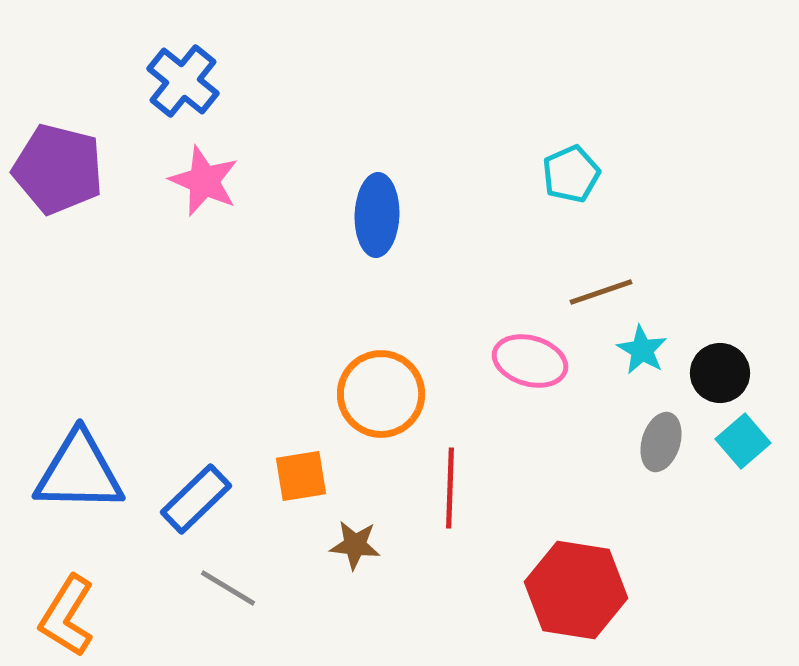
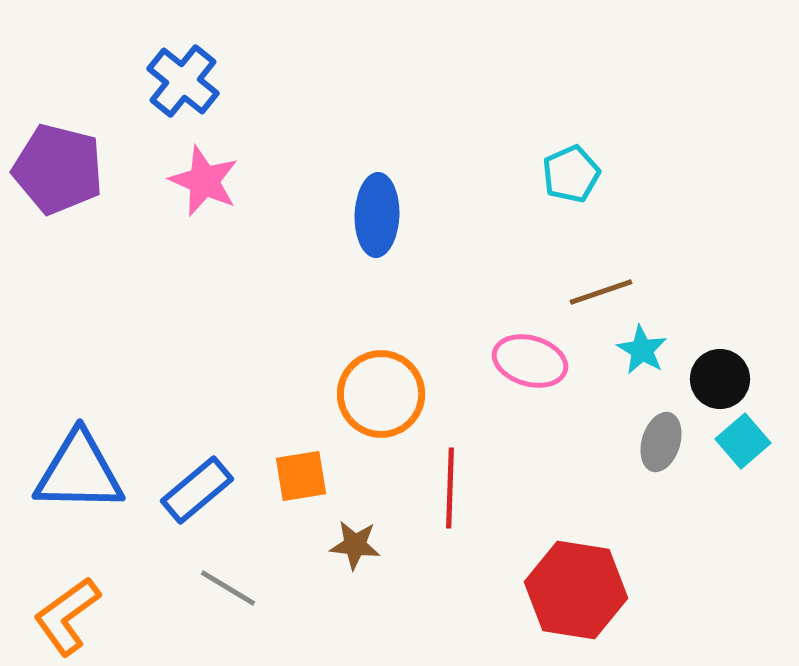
black circle: moved 6 px down
blue rectangle: moved 1 px right, 9 px up; rotated 4 degrees clockwise
orange L-shape: rotated 22 degrees clockwise
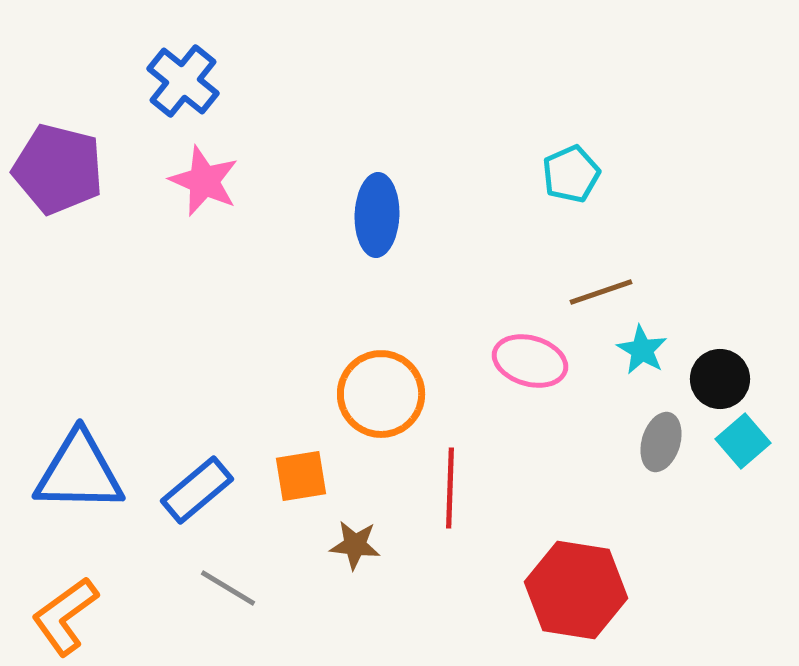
orange L-shape: moved 2 px left
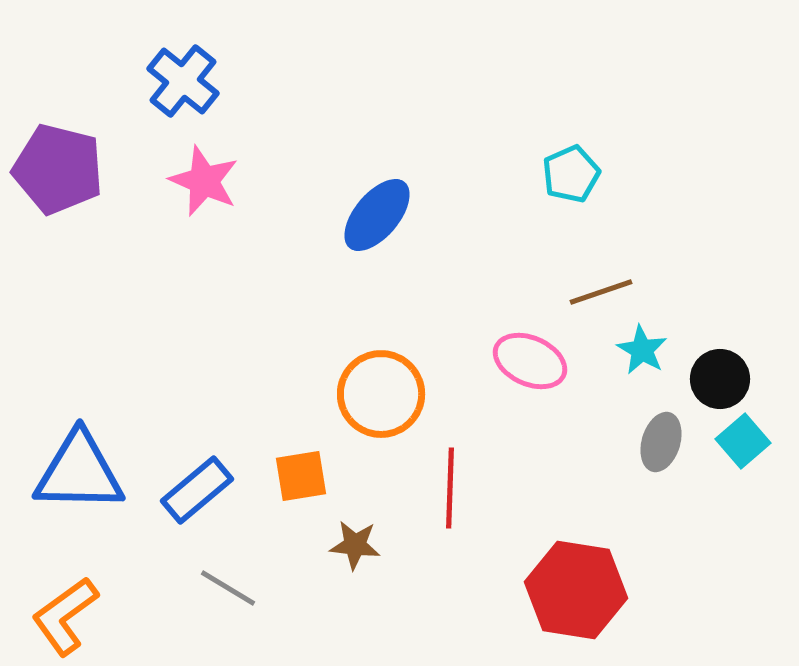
blue ellipse: rotated 38 degrees clockwise
pink ellipse: rotated 8 degrees clockwise
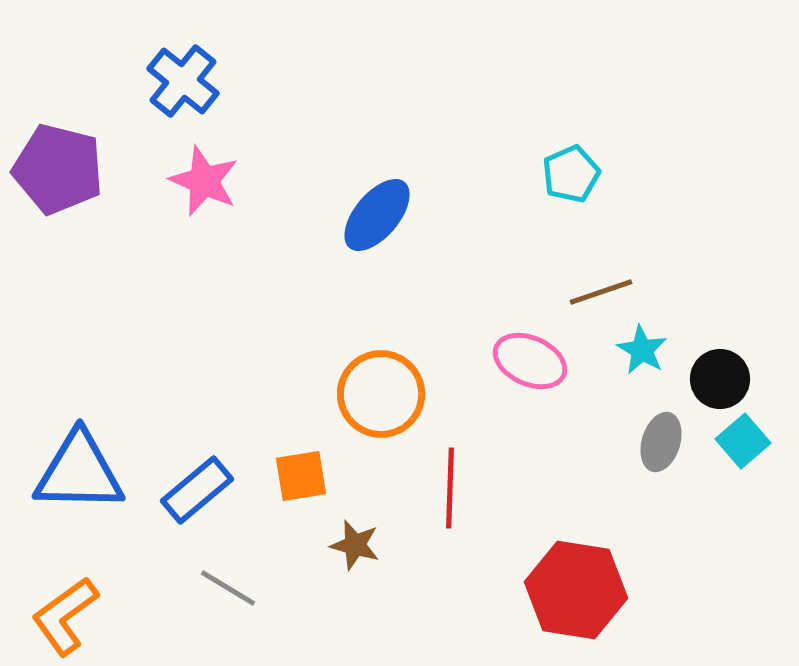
brown star: rotated 9 degrees clockwise
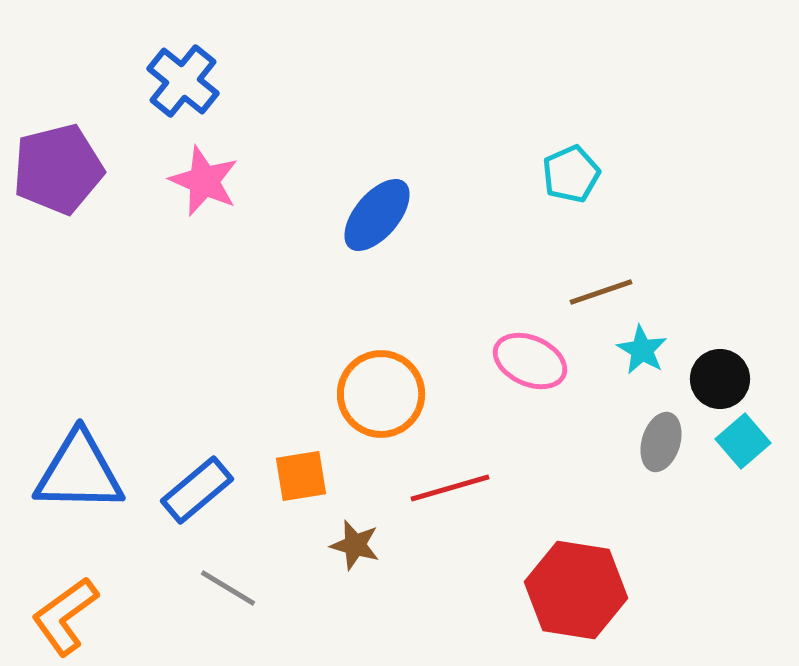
purple pentagon: rotated 28 degrees counterclockwise
red line: rotated 72 degrees clockwise
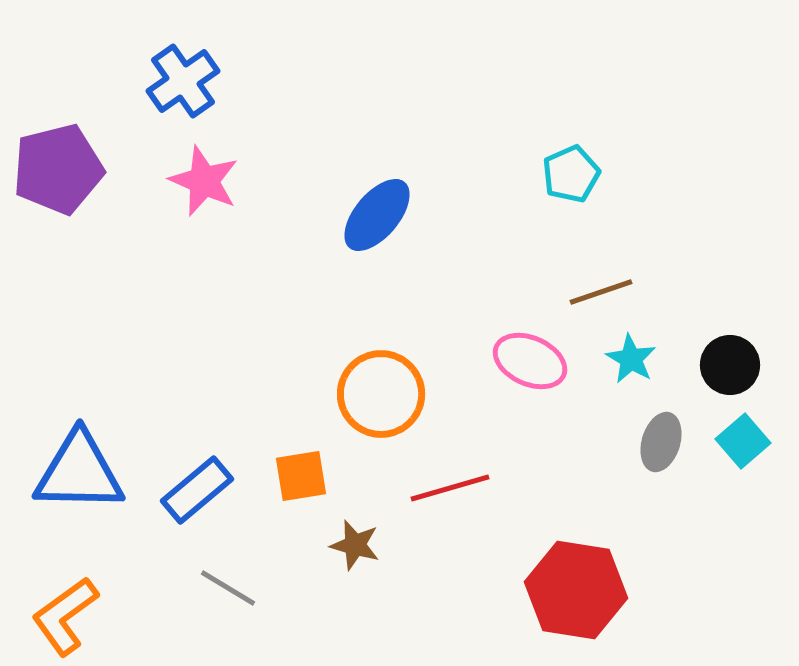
blue cross: rotated 16 degrees clockwise
cyan star: moved 11 px left, 9 px down
black circle: moved 10 px right, 14 px up
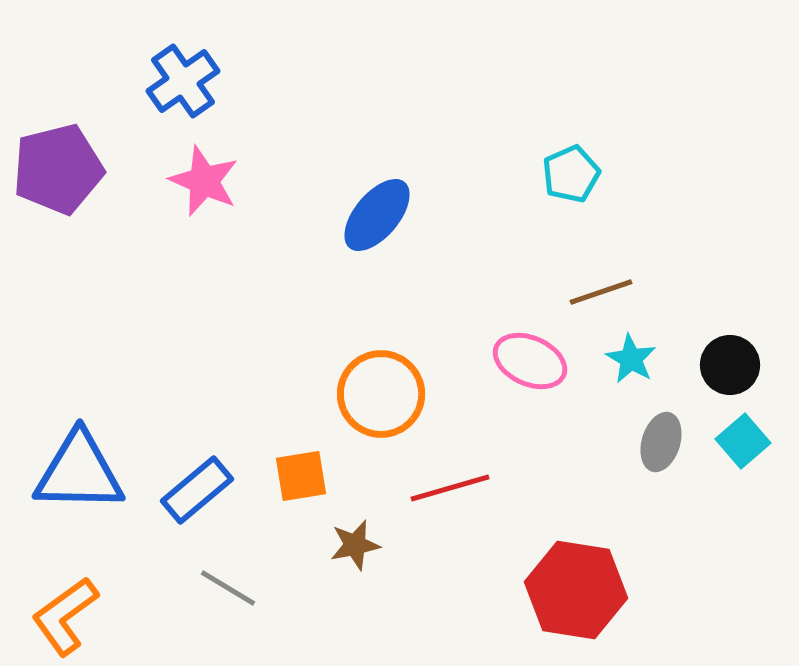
brown star: rotated 27 degrees counterclockwise
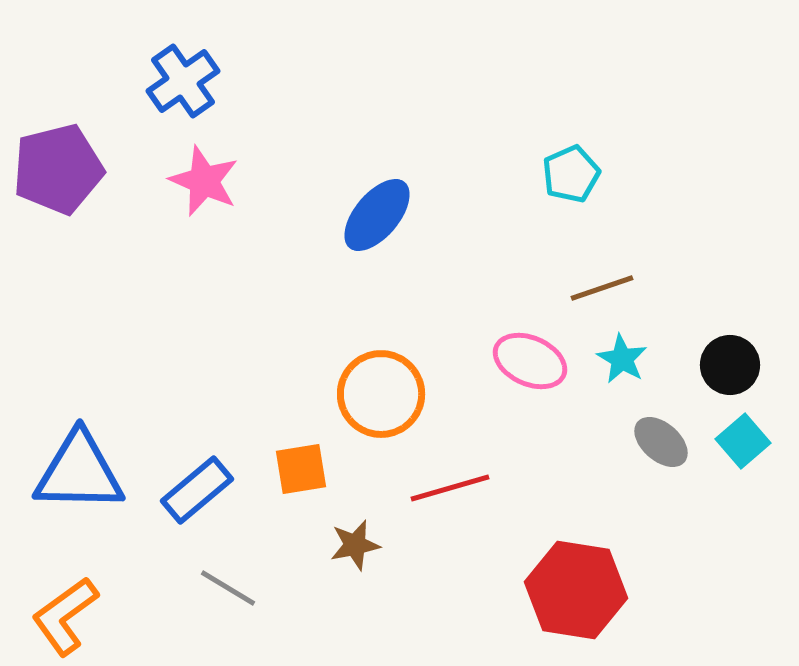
brown line: moved 1 px right, 4 px up
cyan star: moved 9 px left
gray ellipse: rotated 66 degrees counterclockwise
orange square: moved 7 px up
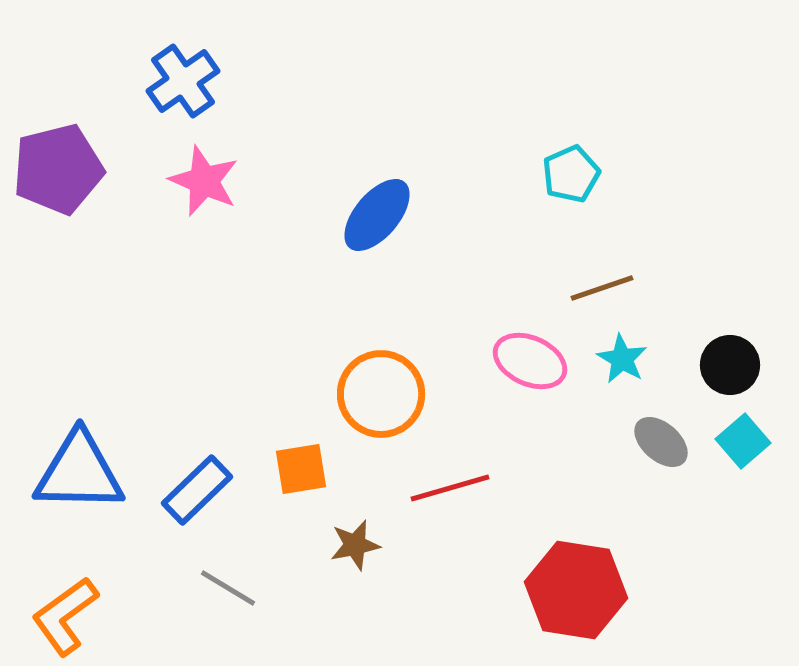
blue rectangle: rotated 4 degrees counterclockwise
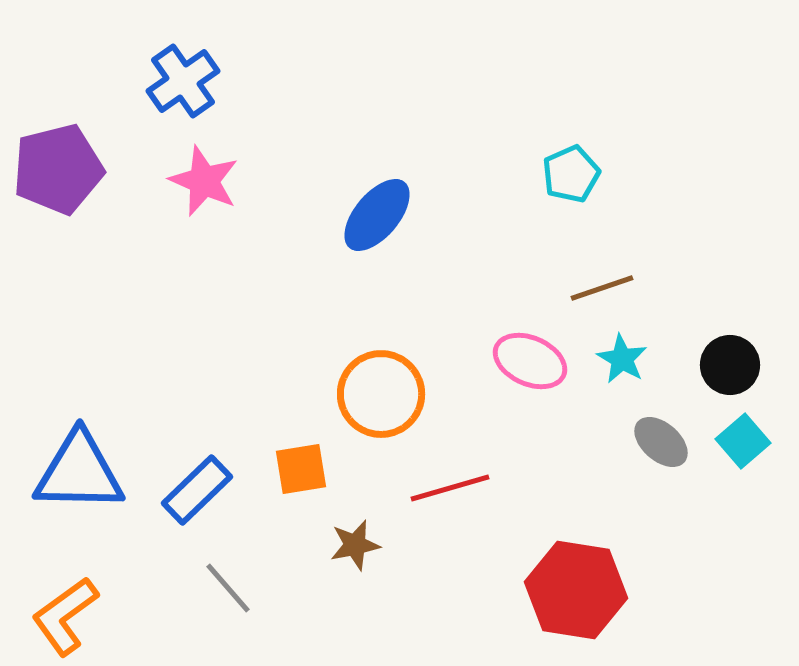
gray line: rotated 18 degrees clockwise
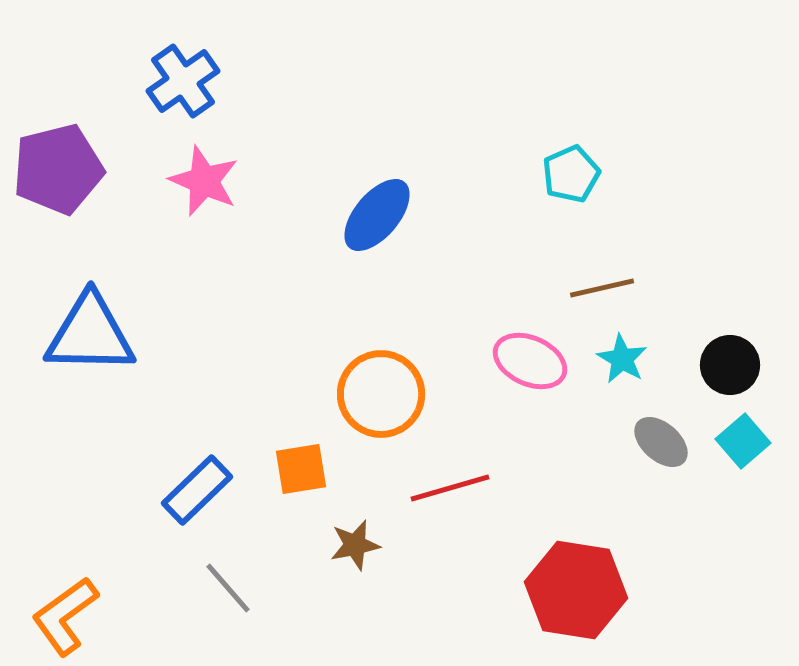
brown line: rotated 6 degrees clockwise
blue triangle: moved 11 px right, 138 px up
